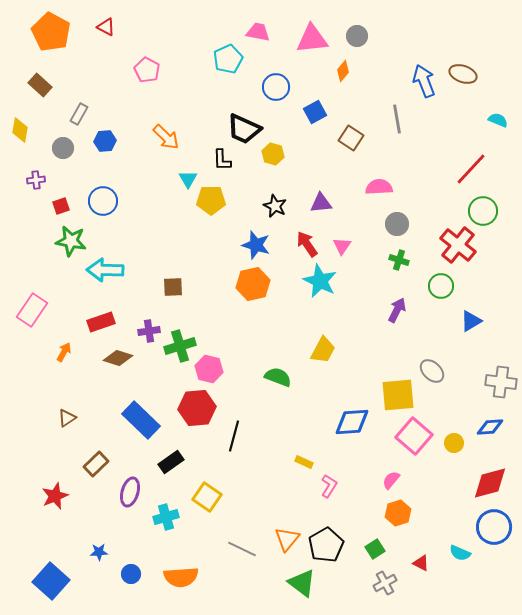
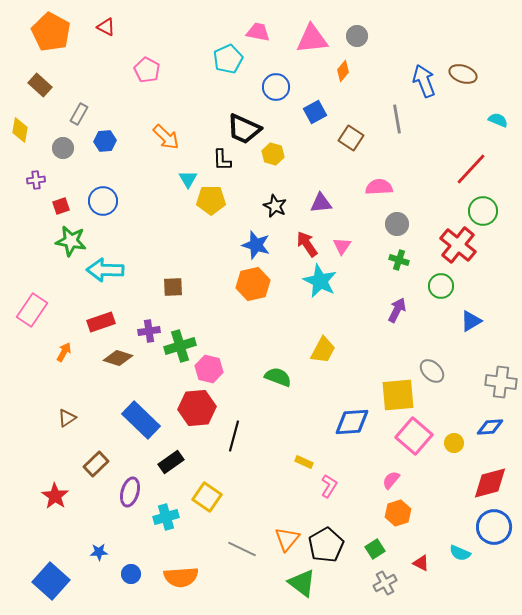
red star at (55, 496): rotated 16 degrees counterclockwise
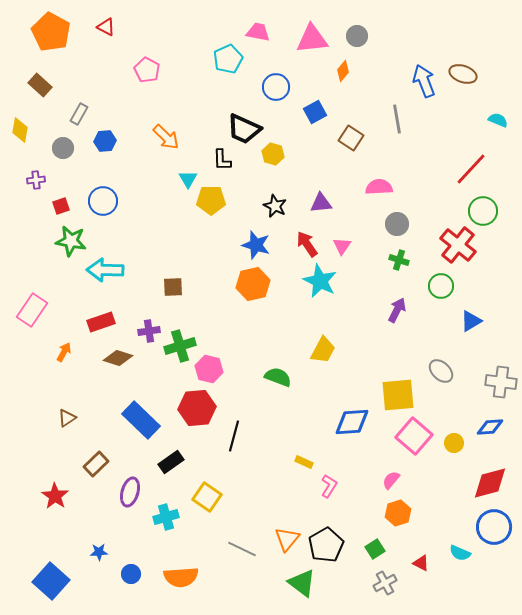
gray ellipse at (432, 371): moved 9 px right
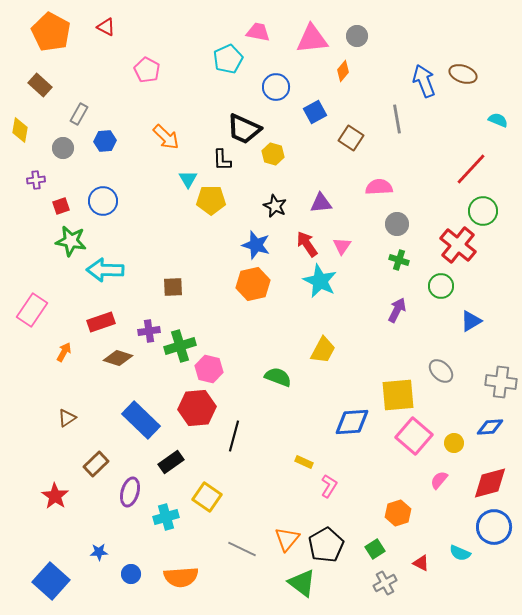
pink semicircle at (391, 480): moved 48 px right
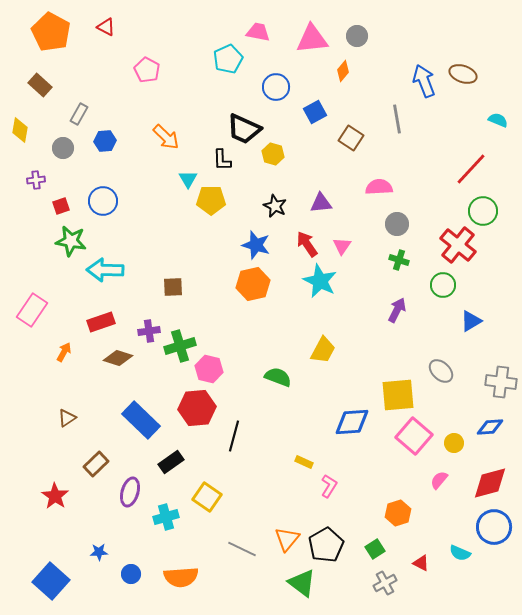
green circle at (441, 286): moved 2 px right, 1 px up
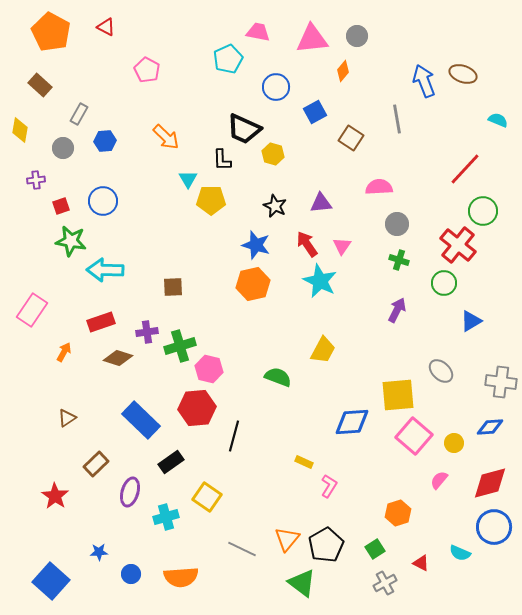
red line at (471, 169): moved 6 px left
green circle at (443, 285): moved 1 px right, 2 px up
purple cross at (149, 331): moved 2 px left, 1 px down
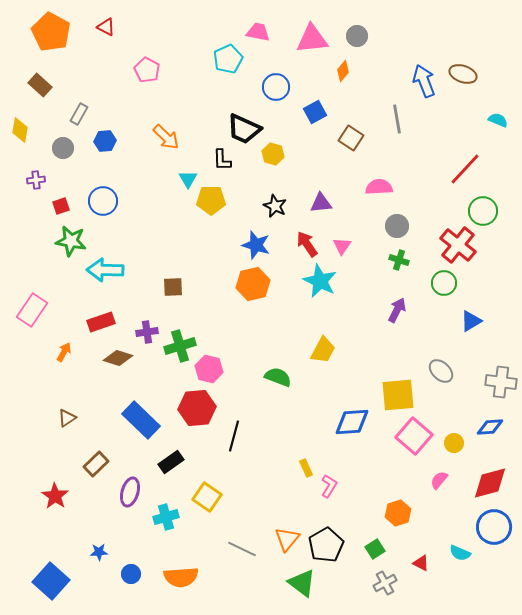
gray circle at (397, 224): moved 2 px down
yellow rectangle at (304, 462): moved 2 px right, 6 px down; rotated 42 degrees clockwise
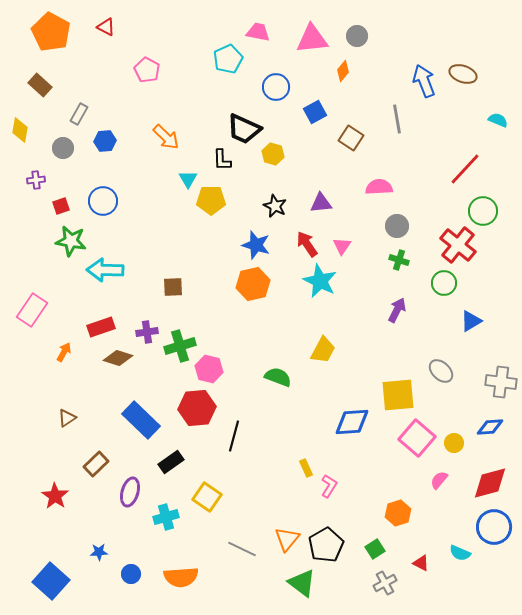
red rectangle at (101, 322): moved 5 px down
pink square at (414, 436): moved 3 px right, 2 px down
